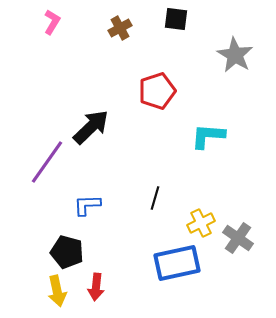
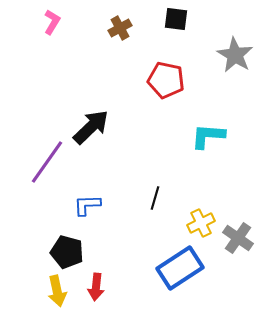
red pentagon: moved 9 px right, 11 px up; rotated 30 degrees clockwise
blue rectangle: moved 3 px right, 5 px down; rotated 21 degrees counterclockwise
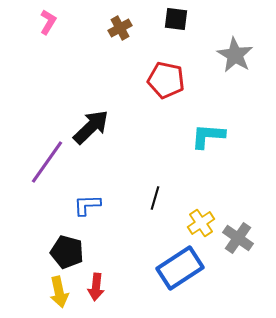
pink L-shape: moved 4 px left
yellow cross: rotated 8 degrees counterclockwise
yellow arrow: moved 2 px right, 1 px down
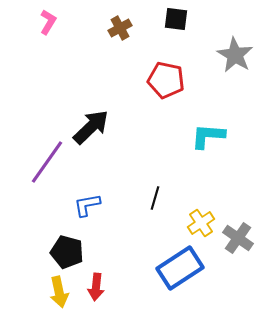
blue L-shape: rotated 8 degrees counterclockwise
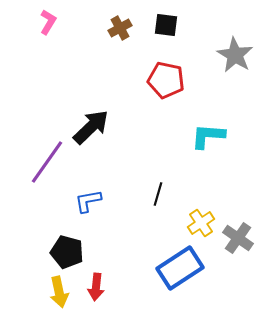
black square: moved 10 px left, 6 px down
black line: moved 3 px right, 4 px up
blue L-shape: moved 1 px right, 4 px up
